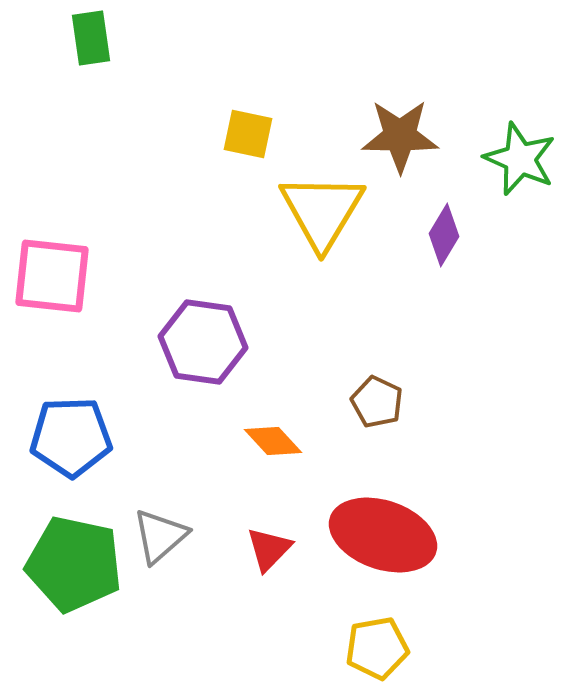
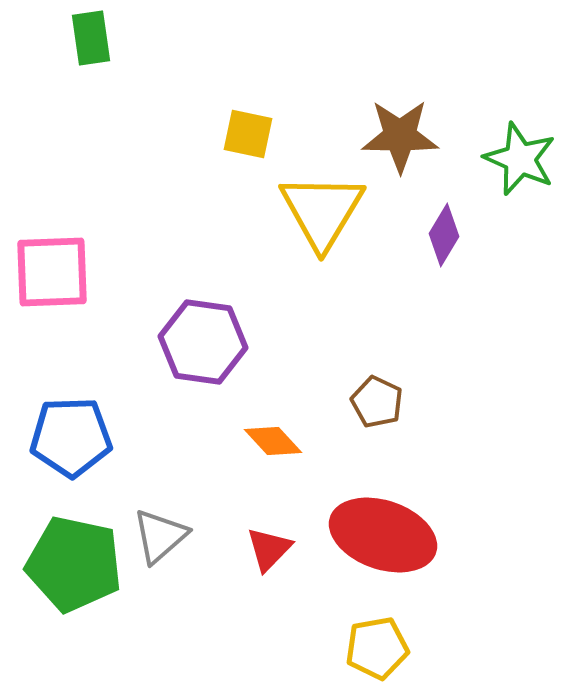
pink square: moved 4 px up; rotated 8 degrees counterclockwise
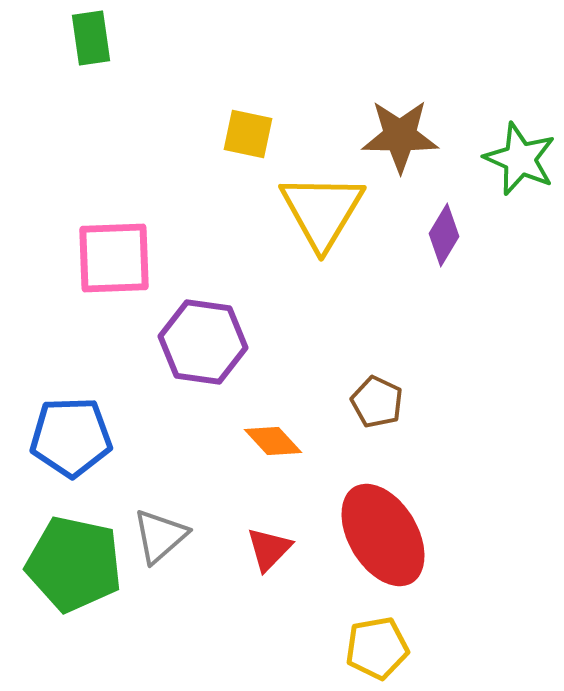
pink square: moved 62 px right, 14 px up
red ellipse: rotated 40 degrees clockwise
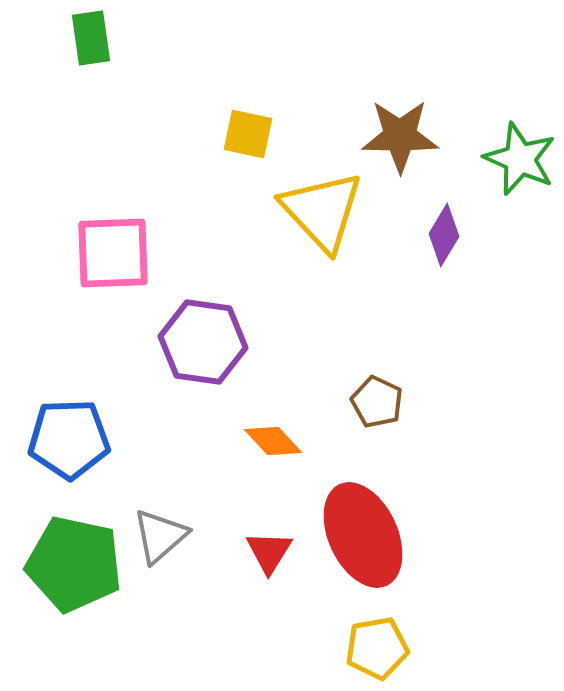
yellow triangle: rotated 14 degrees counterclockwise
pink square: moved 1 px left, 5 px up
blue pentagon: moved 2 px left, 2 px down
red ellipse: moved 20 px left; rotated 6 degrees clockwise
red triangle: moved 3 px down; rotated 12 degrees counterclockwise
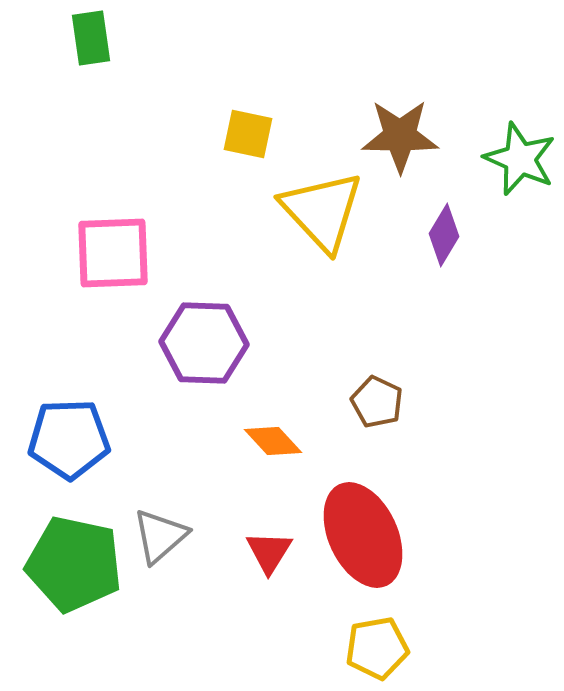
purple hexagon: moved 1 px right, 1 px down; rotated 6 degrees counterclockwise
